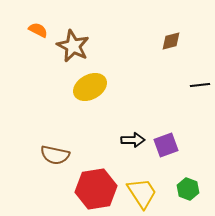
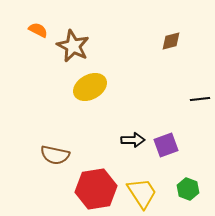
black line: moved 14 px down
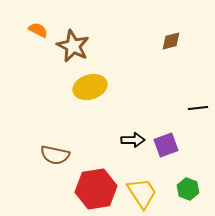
yellow ellipse: rotated 12 degrees clockwise
black line: moved 2 px left, 9 px down
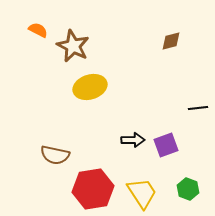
red hexagon: moved 3 px left
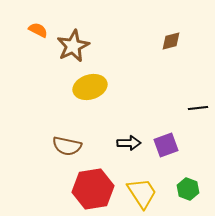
brown star: rotated 20 degrees clockwise
black arrow: moved 4 px left, 3 px down
brown semicircle: moved 12 px right, 9 px up
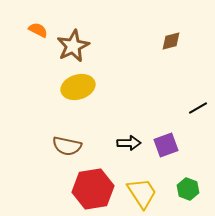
yellow ellipse: moved 12 px left
black line: rotated 24 degrees counterclockwise
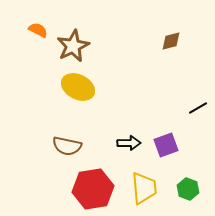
yellow ellipse: rotated 44 degrees clockwise
yellow trapezoid: moved 2 px right, 5 px up; rotated 28 degrees clockwise
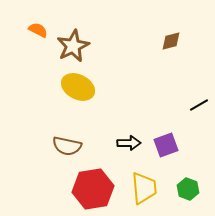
black line: moved 1 px right, 3 px up
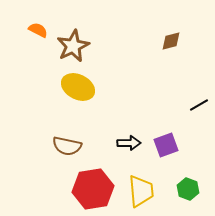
yellow trapezoid: moved 3 px left, 3 px down
